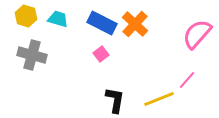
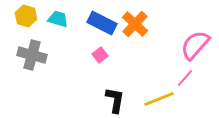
pink semicircle: moved 2 px left, 11 px down
pink square: moved 1 px left, 1 px down
pink line: moved 2 px left, 2 px up
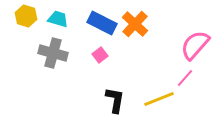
gray cross: moved 21 px right, 2 px up
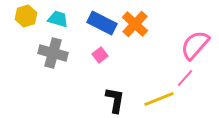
yellow hexagon: rotated 25 degrees clockwise
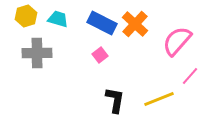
pink semicircle: moved 18 px left, 4 px up
gray cross: moved 16 px left; rotated 16 degrees counterclockwise
pink line: moved 5 px right, 2 px up
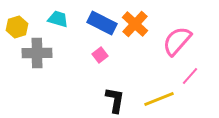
yellow hexagon: moved 9 px left, 11 px down
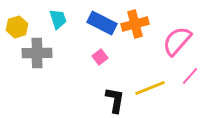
cyan trapezoid: rotated 55 degrees clockwise
orange cross: rotated 32 degrees clockwise
pink square: moved 2 px down
yellow line: moved 9 px left, 11 px up
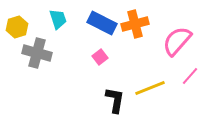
gray cross: rotated 16 degrees clockwise
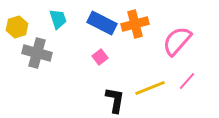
pink line: moved 3 px left, 5 px down
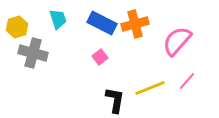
gray cross: moved 4 px left
